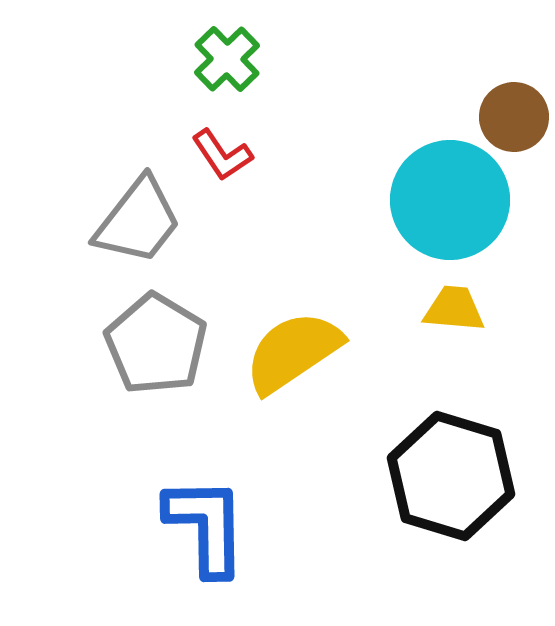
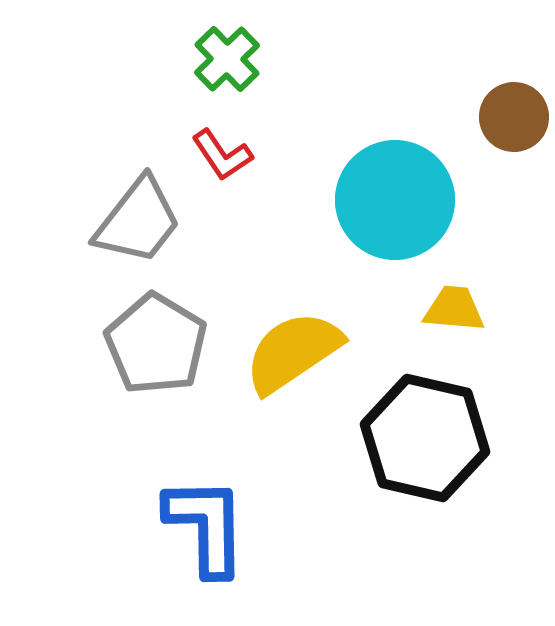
cyan circle: moved 55 px left
black hexagon: moved 26 px left, 38 px up; rotated 4 degrees counterclockwise
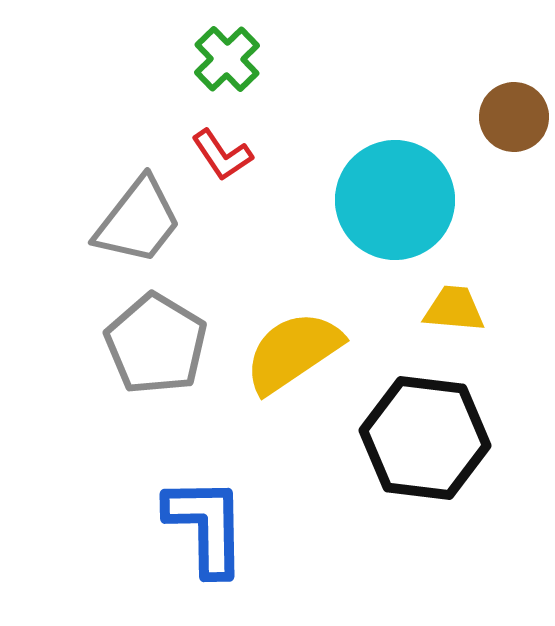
black hexagon: rotated 6 degrees counterclockwise
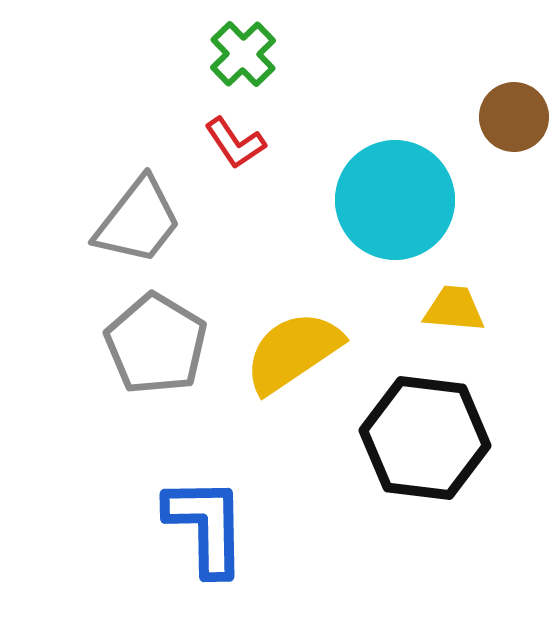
green cross: moved 16 px right, 5 px up
red L-shape: moved 13 px right, 12 px up
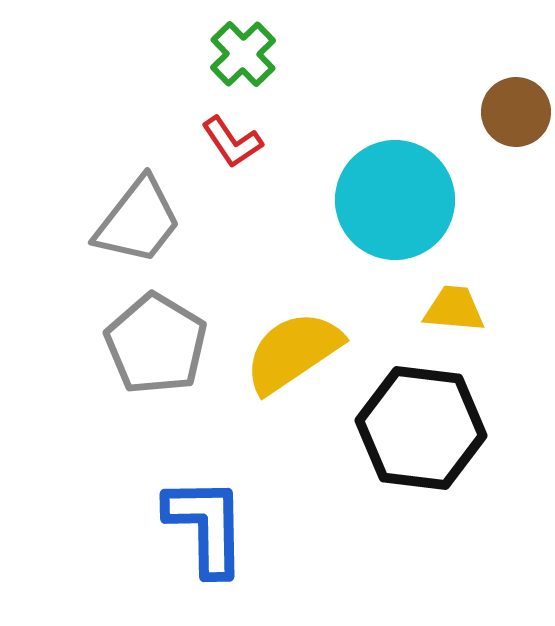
brown circle: moved 2 px right, 5 px up
red L-shape: moved 3 px left, 1 px up
black hexagon: moved 4 px left, 10 px up
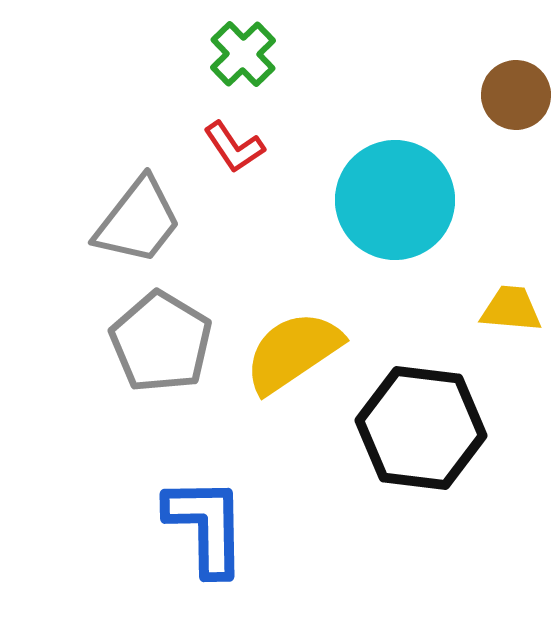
brown circle: moved 17 px up
red L-shape: moved 2 px right, 5 px down
yellow trapezoid: moved 57 px right
gray pentagon: moved 5 px right, 2 px up
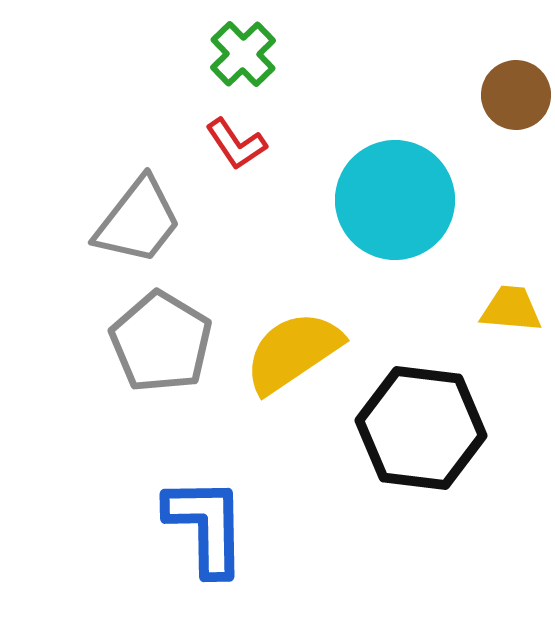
red L-shape: moved 2 px right, 3 px up
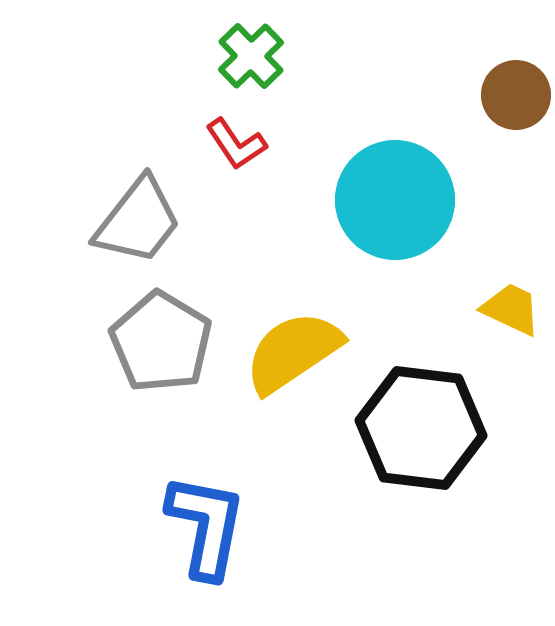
green cross: moved 8 px right, 2 px down
yellow trapezoid: rotated 20 degrees clockwise
blue L-shape: rotated 12 degrees clockwise
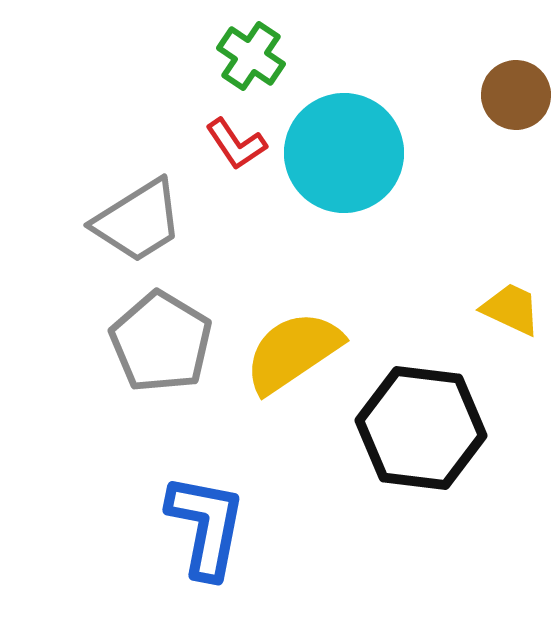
green cross: rotated 12 degrees counterclockwise
cyan circle: moved 51 px left, 47 px up
gray trapezoid: rotated 20 degrees clockwise
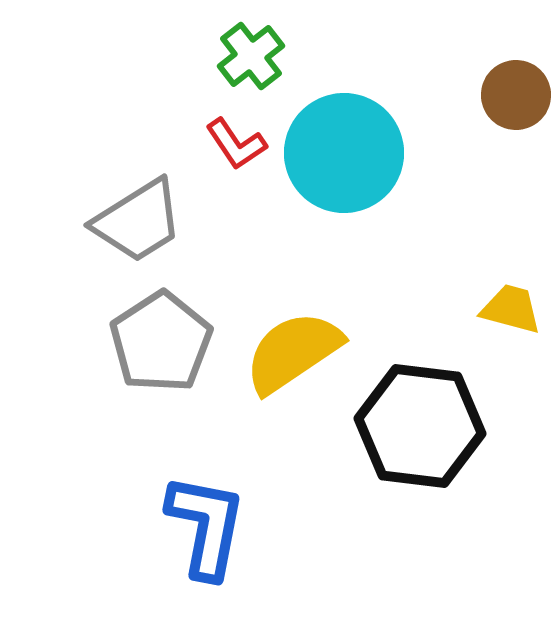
green cross: rotated 18 degrees clockwise
yellow trapezoid: rotated 10 degrees counterclockwise
gray pentagon: rotated 8 degrees clockwise
black hexagon: moved 1 px left, 2 px up
